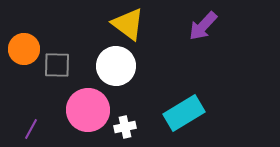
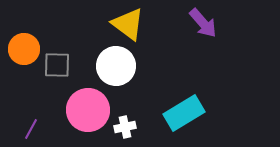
purple arrow: moved 3 px up; rotated 84 degrees counterclockwise
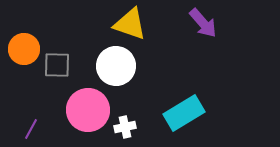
yellow triangle: moved 2 px right; rotated 18 degrees counterclockwise
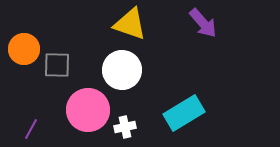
white circle: moved 6 px right, 4 px down
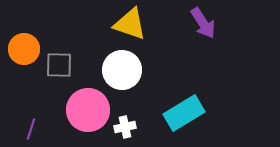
purple arrow: rotated 8 degrees clockwise
gray square: moved 2 px right
purple line: rotated 10 degrees counterclockwise
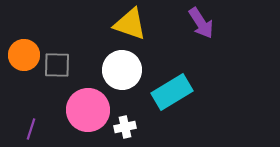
purple arrow: moved 2 px left
orange circle: moved 6 px down
gray square: moved 2 px left
cyan rectangle: moved 12 px left, 21 px up
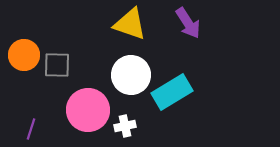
purple arrow: moved 13 px left
white circle: moved 9 px right, 5 px down
white cross: moved 1 px up
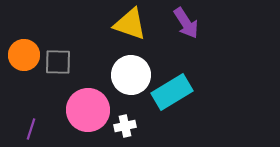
purple arrow: moved 2 px left
gray square: moved 1 px right, 3 px up
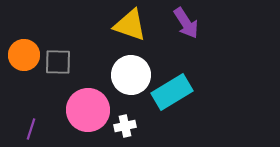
yellow triangle: moved 1 px down
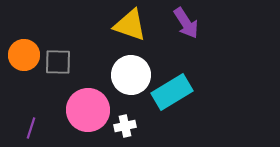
purple line: moved 1 px up
